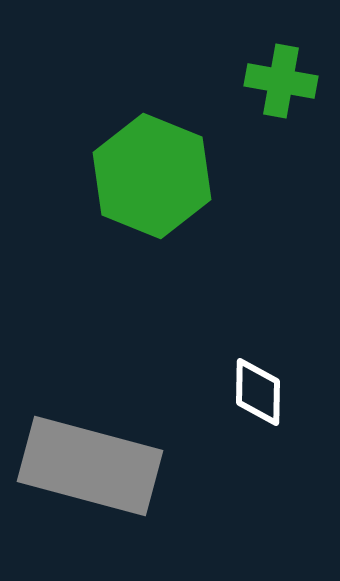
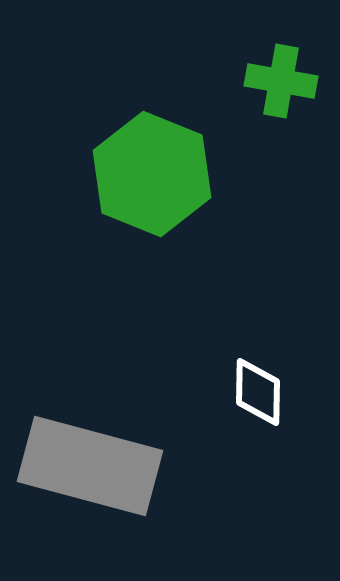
green hexagon: moved 2 px up
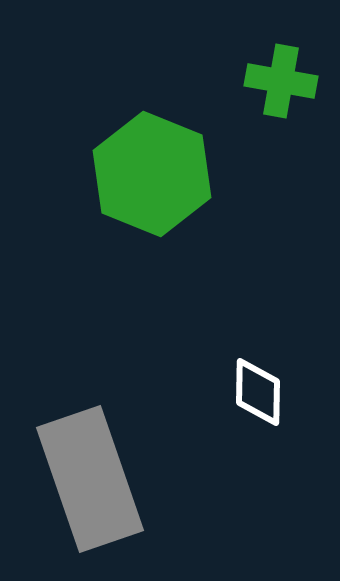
gray rectangle: moved 13 px down; rotated 56 degrees clockwise
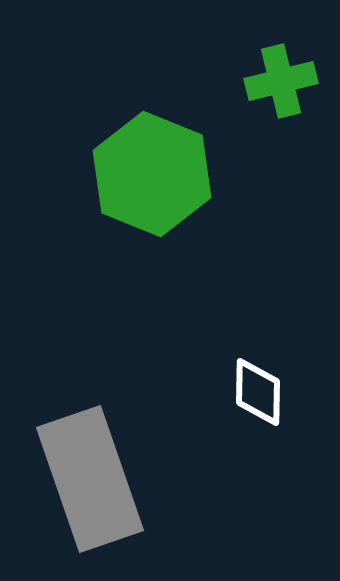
green cross: rotated 24 degrees counterclockwise
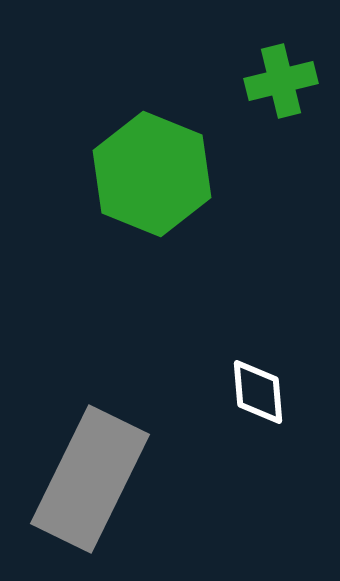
white diamond: rotated 6 degrees counterclockwise
gray rectangle: rotated 45 degrees clockwise
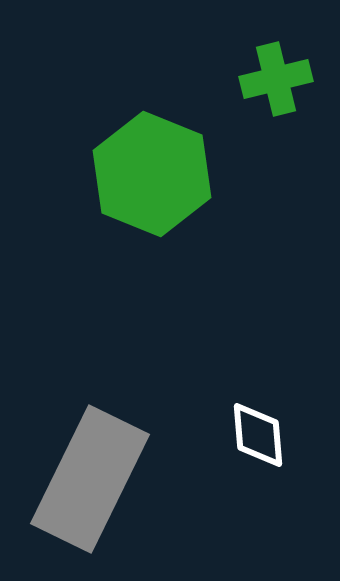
green cross: moved 5 px left, 2 px up
white diamond: moved 43 px down
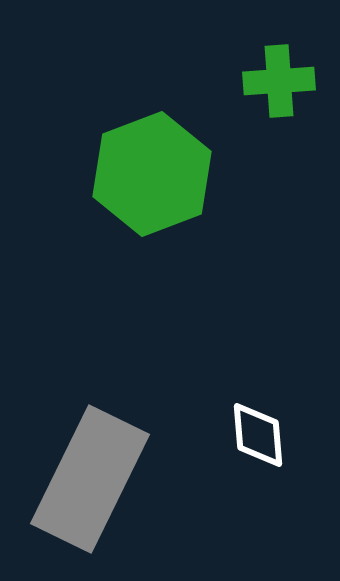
green cross: moved 3 px right, 2 px down; rotated 10 degrees clockwise
green hexagon: rotated 17 degrees clockwise
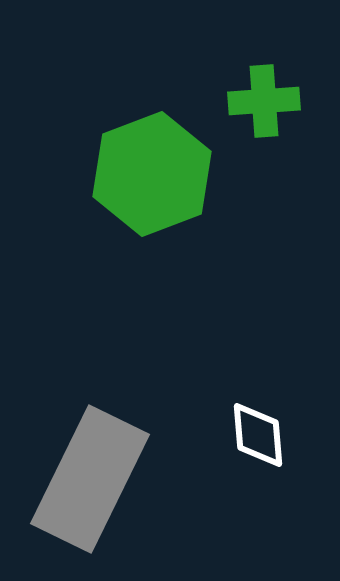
green cross: moved 15 px left, 20 px down
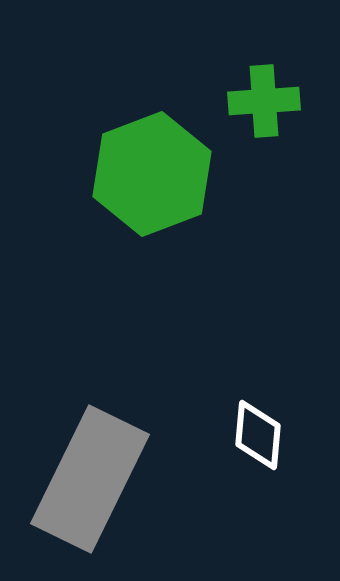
white diamond: rotated 10 degrees clockwise
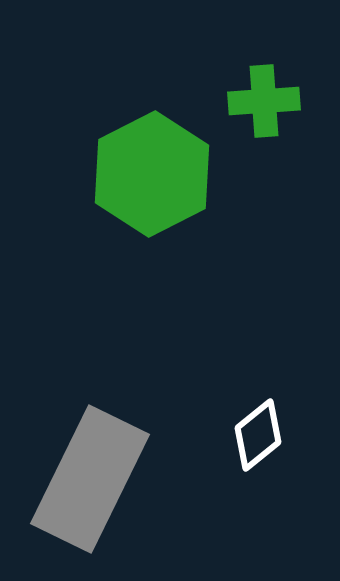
green hexagon: rotated 6 degrees counterclockwise
white diamond: rotated 46 degrees clockwise
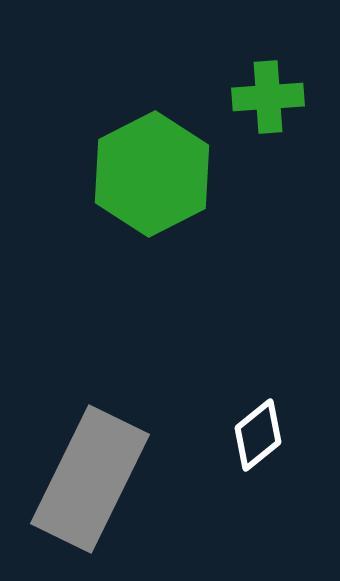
green cross: moved 4 px right, 4 px up
